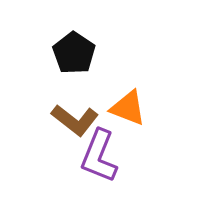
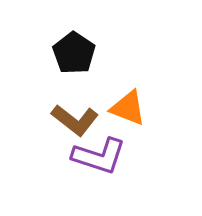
purple L-shape: rotated 94 degrees counterclockwise
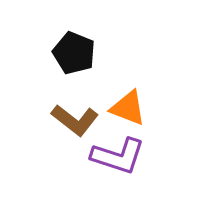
black pentagon: rotated 12 degrees counterclockwise
purple L-shape: moved 19 px right
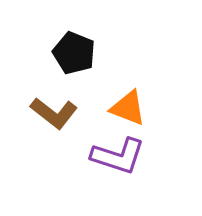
brown L-shape: moved 21 px left, 7 px up
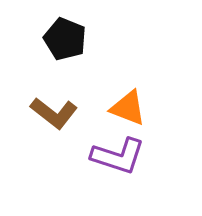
black pentagon: moved 9 px left, 14 px up
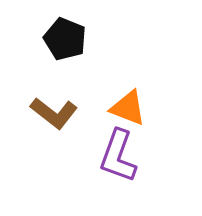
purple L-shape: rotated 92 degrees clockwise
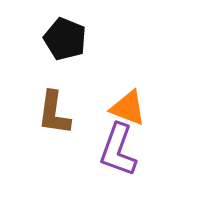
brown L-shape: rotated 60 degrees clockwise
purple L-shape: moved 6 px up
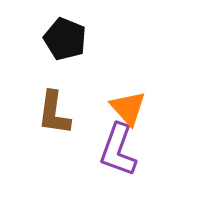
orange triangle: rotated 27 degrees clockwise
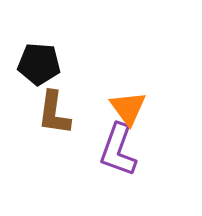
black pentagon: moved 26 px left, 25 px down; rotated 18 degrees counterclockwise
orange triangle: rotated 6 degrees clockwise
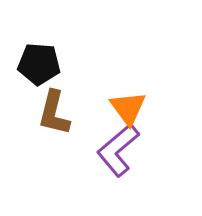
brown L-shape: rotated 6 degrees clockwise
purple L-shape: rotated 30 degrees clockwise
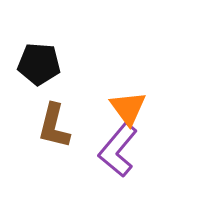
brown L-shape: moved 13 px down
purple L-shape: rotated 10 degrees counterclockwise
